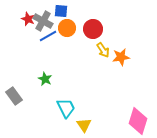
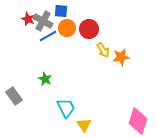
red circle: moved 4 px left
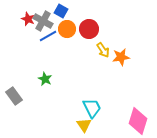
blue square: rotated 24 degrees clockwise
orange circle: moved 1 px down
cyan trapezoid: moved 26 px right
